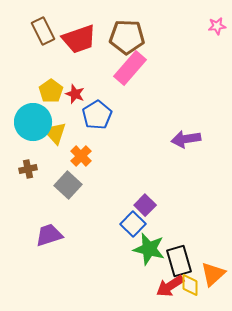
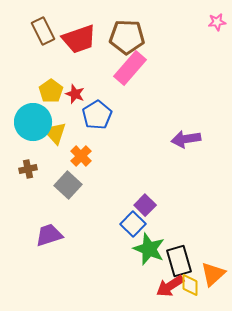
pink star: moved 4 px up
green star: rotated 8 degrees clockwise
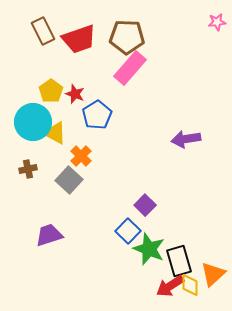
yellow triangle: rotated 20 degrees counterclockwise
gray square: moved 1 px right, 5 px up
blue square: moved 5 px left, 7 px down
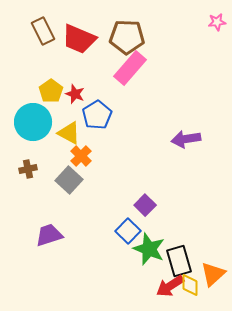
red trapezoid: rotated 42 degrees clockwise
yellow triangle: moved 14 px right
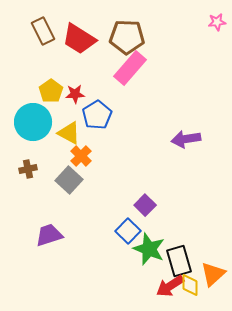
red trapezoid: rotated 9 degrees clockwise
red star: rotated 24 degrees counterclockwise
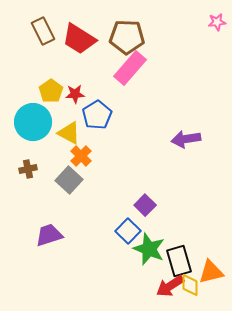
orange triangle: moved 2 px left, 2 px up; rotated 28 degrees clockwise
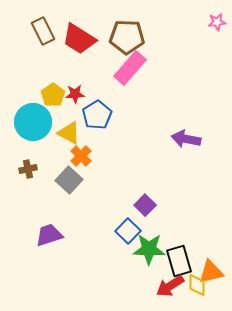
yellow pentagon: moved 2 px right, 4 px down
purple arrow: rotated 20 degrees clockwise
green star: rotated 20 degrees counterclockwise
yellow diamond: moved 7 px right
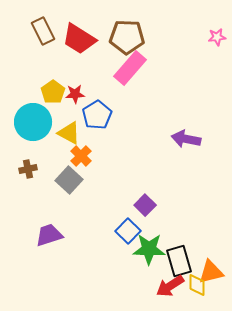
pink star: moved 15 px down
yellow pentagon: moved 3 px up
